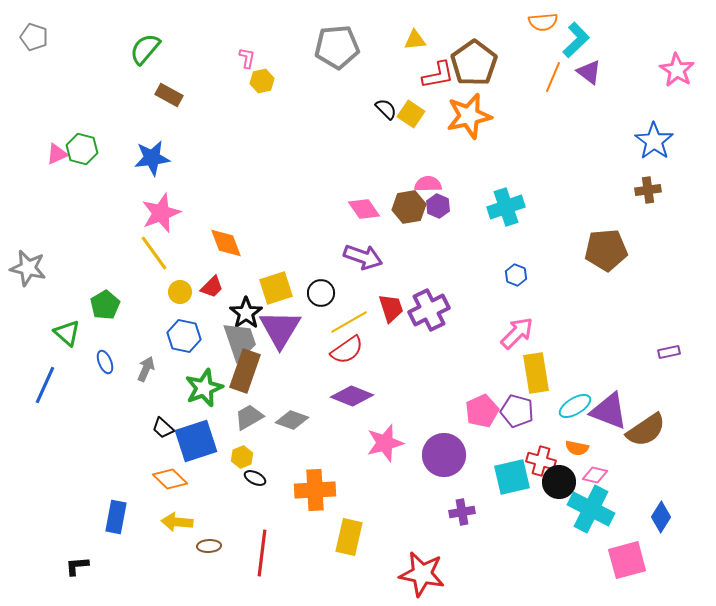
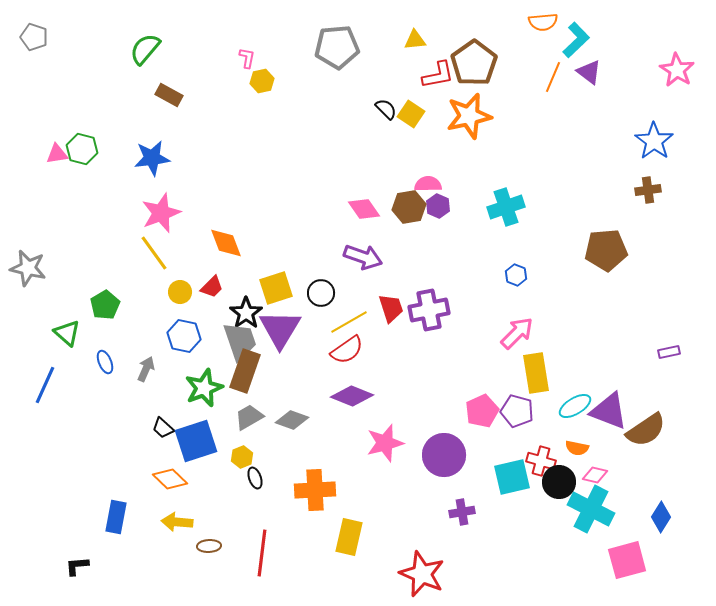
pink triangle at (57, 154): rotated 15 degrees clockwise
purple cross at (429, 310): rotated 15 degrees clockwise
black ellipse at (255, 478): rotated 45 degrees clockwise
red star at (422, 574): rotated 12 degrees clockwise
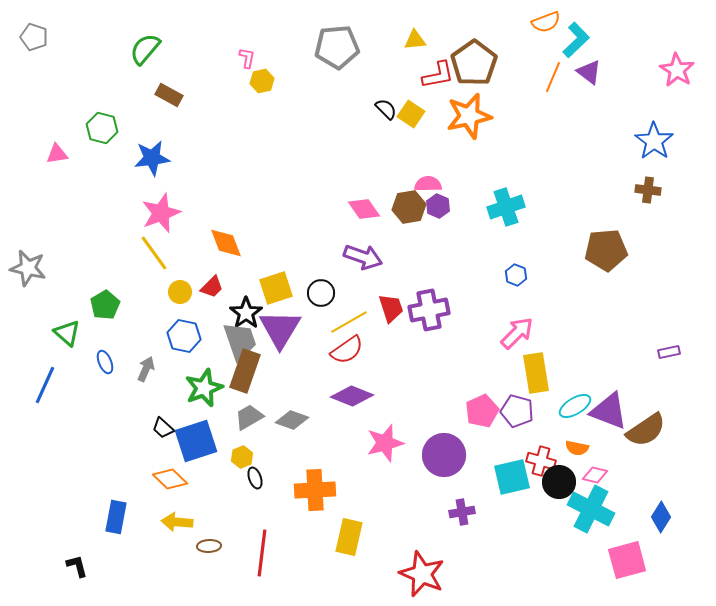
orange semicircle at (543, 22): moved 3 px right; rotated 16 degrees counterclockwise
green hexagon at (82, 149): moved 20 px right, 21 px up
brown cross at (648, 190): rotated 15 degrees clockwise
black L-shape at (77, 566): rotated 80 degrees clockwise
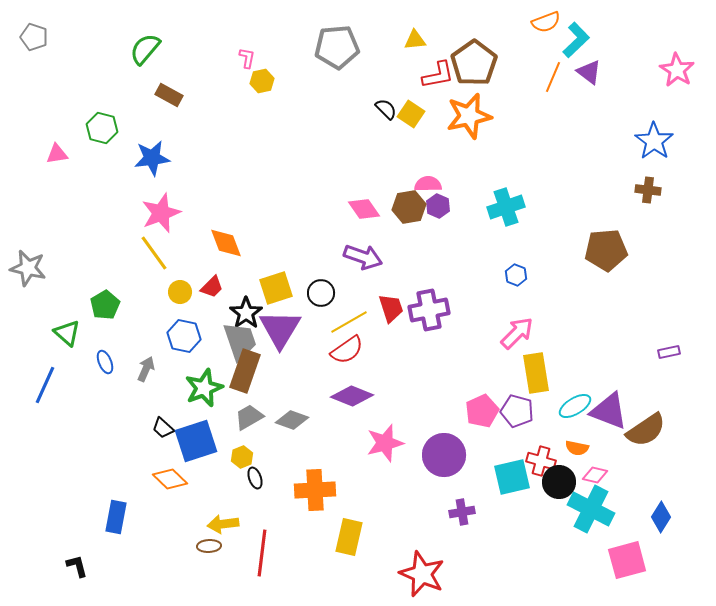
yellow arrow at (177, 522): moved 46 px right, 2 px down; rotated 12 degrees counterclockwise
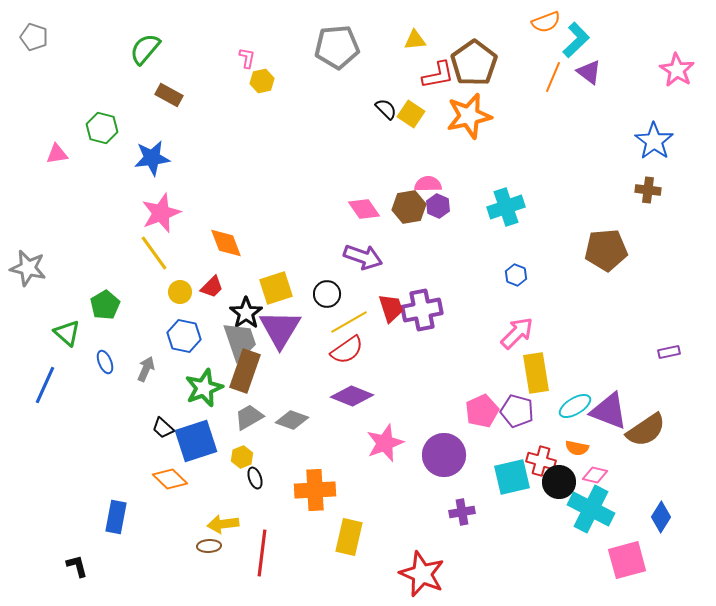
black circle at (321, 293): moved 6 px right, 1 px down
purple cross at (429, 310): moved 7 px left
pink star at (385, 443): rotated 6 degrees counterclockwise
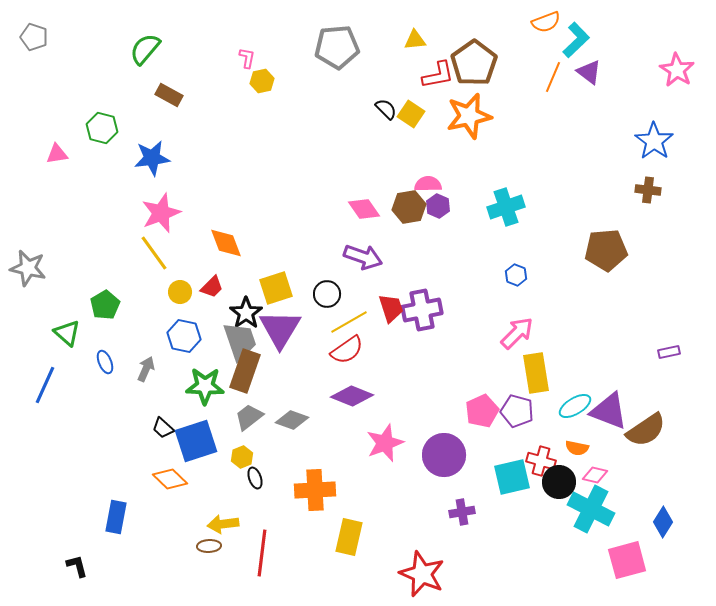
green star at (204, 388): moved 1 px right, 2 px up; rotated 24 degrees clockwise
gray trapezoid at (249, 417): rotated 8 degrees counterclockwise
blue diamond at (661, 517): moved 2 px right, 5 px down
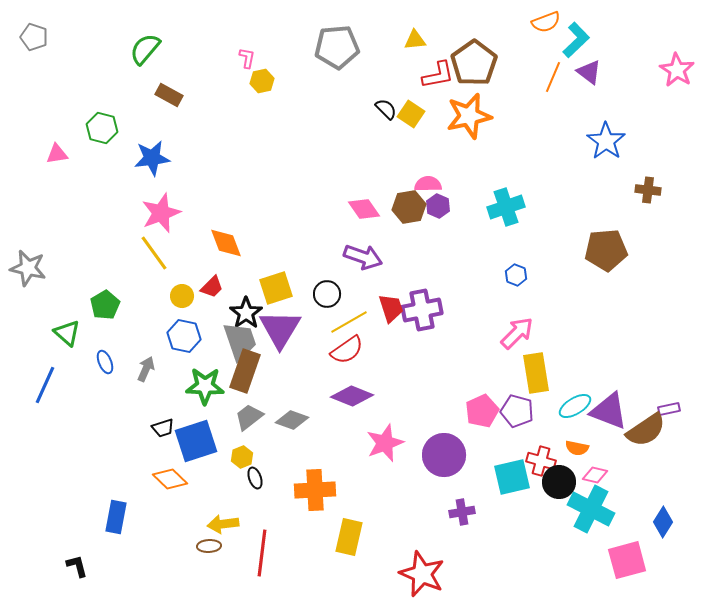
blue star at (654, 141): moved 48 px left
yellow circle at (180, 292): moved 2 px right, 4 px down
purple rectangle at (669, 352): moved 57 px down
black trapezoid at (163, 428): rotated 60 degrees counterclockwise
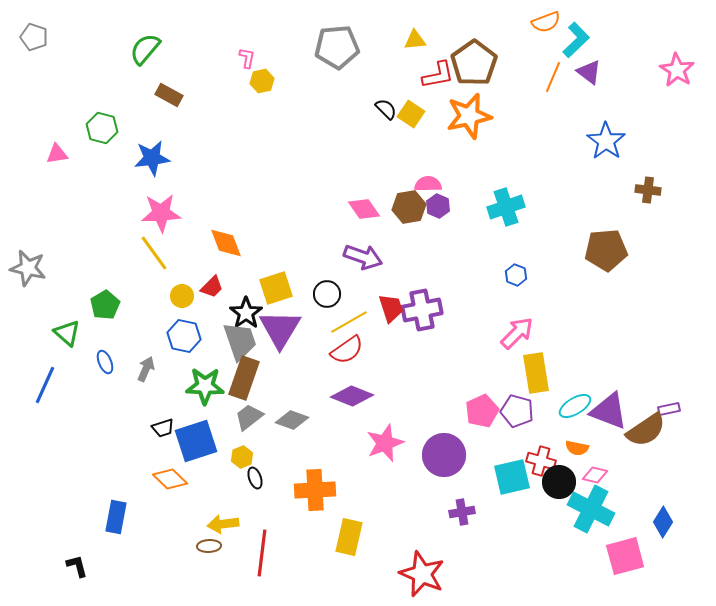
pink star at (161, 213): rotated 18 degrees clockwise
brown rectangle at (245, 371): moved 1 px left, 7 px down
pink square at (627, 560): moved 2 px left, 4 px up
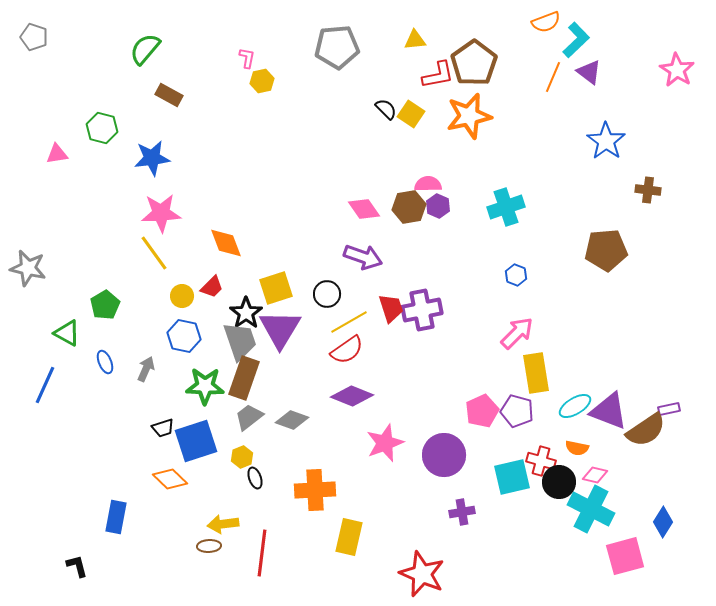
green triangle at (67, 333): rotated 12 degrees counterclockwise
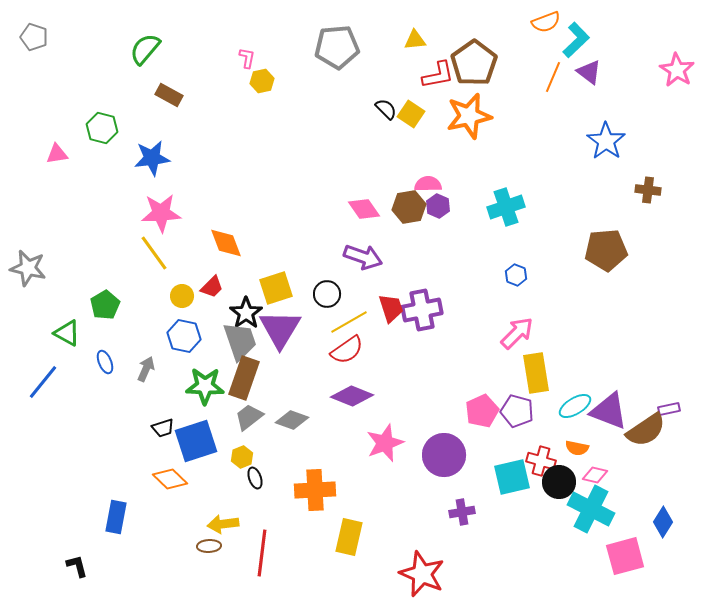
blue line at (45, 385): moved 2 px left, 3 px up; rotated 15 degrees clockwise
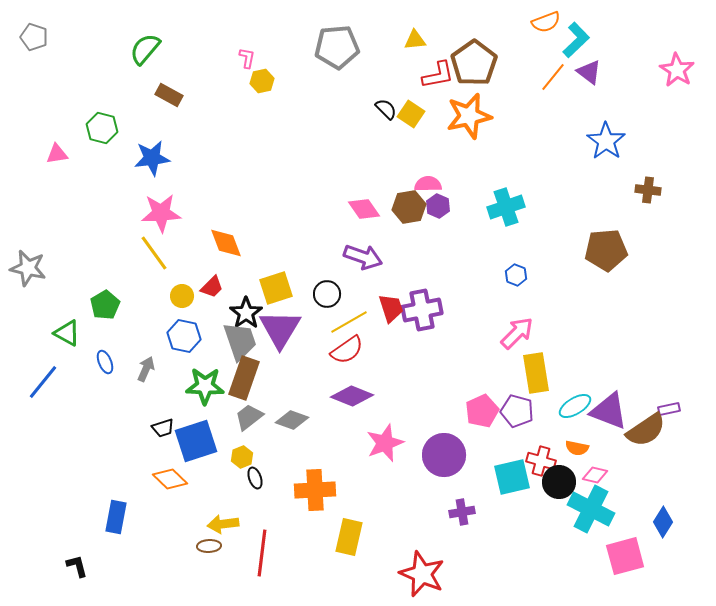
orange line at (553, 77): rotated 16 degrees clockwise
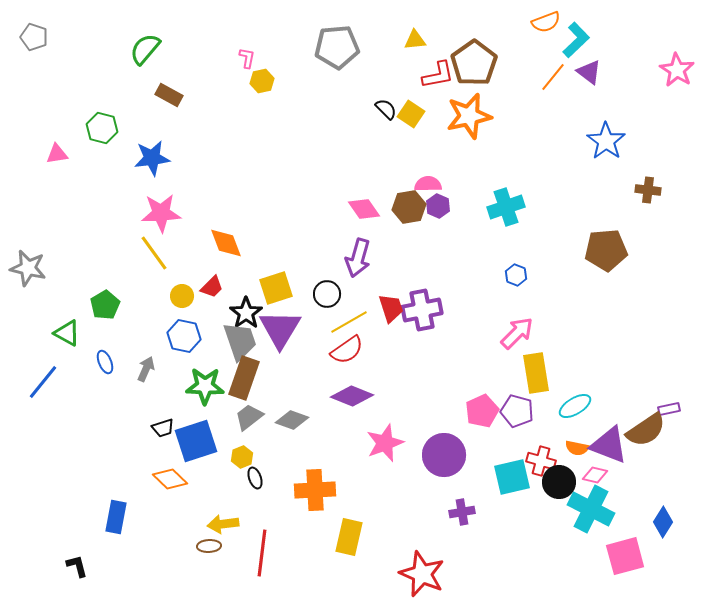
purple arrow at (363, 257): moved 5 px left, 1 px down; rotated 87 degrees clockwise
purple triangle at (609, 411): moved 34 px down
